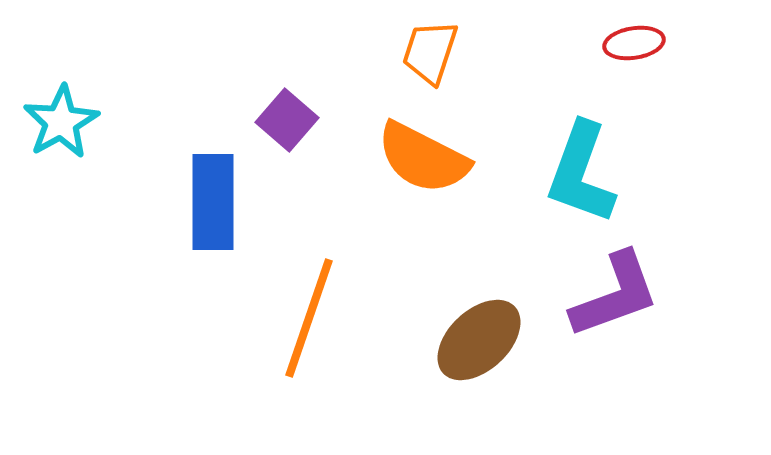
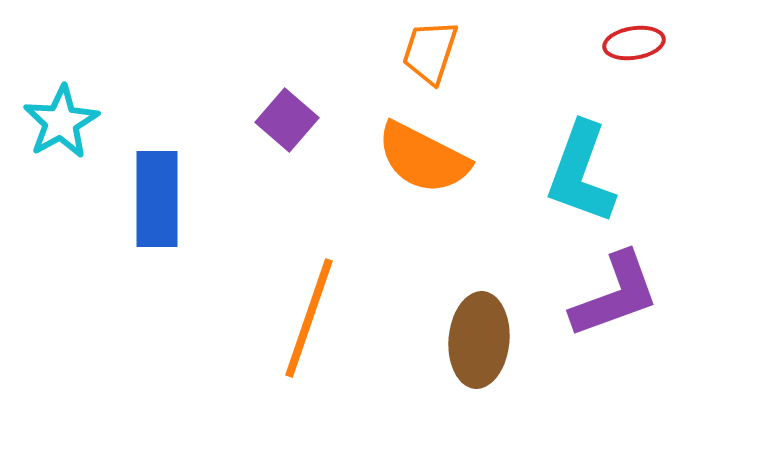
blue rectangle: moved 56 px left, 3 px up
brown ellipse: rotated 42 degrees counterclockwise
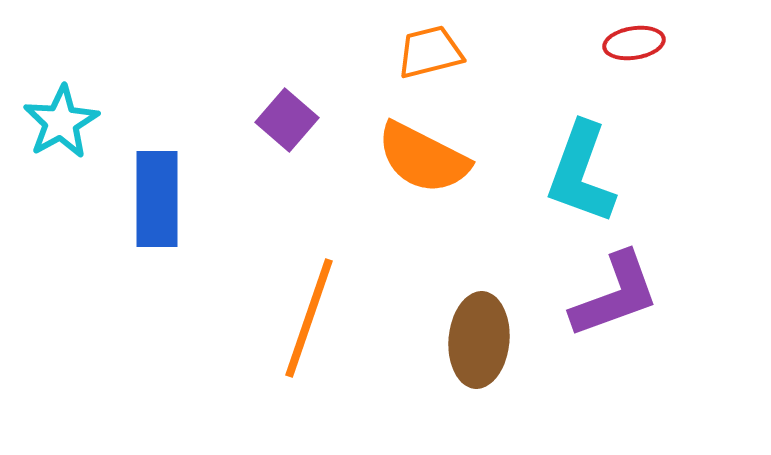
orange trapezoid: rotated 58 degrees clockwise
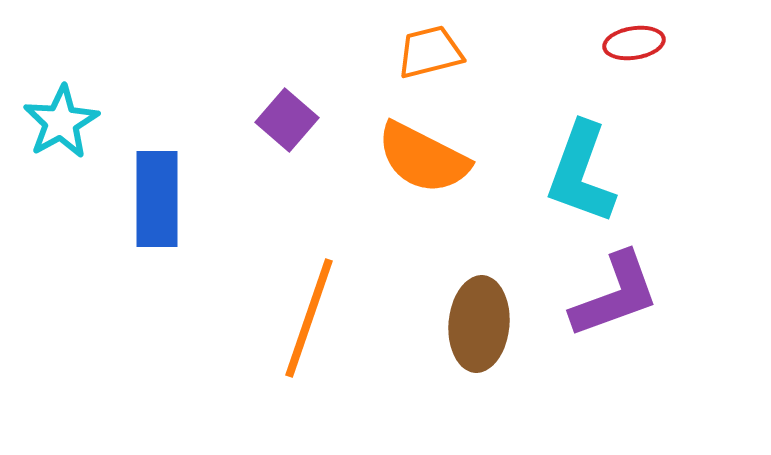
brown ellipse: moved 16 px up
